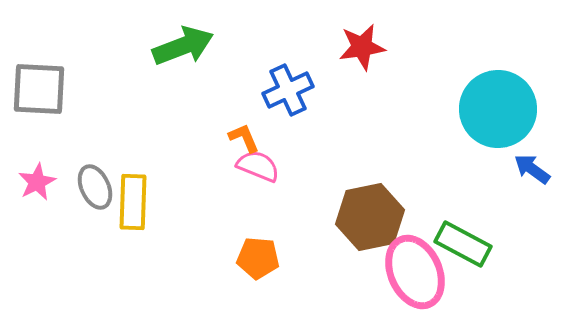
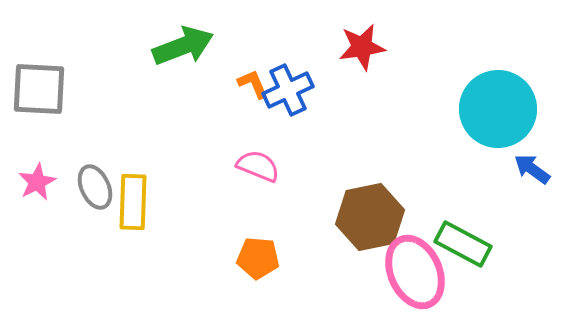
orange L-shape: moved 9 px right, 54 px up
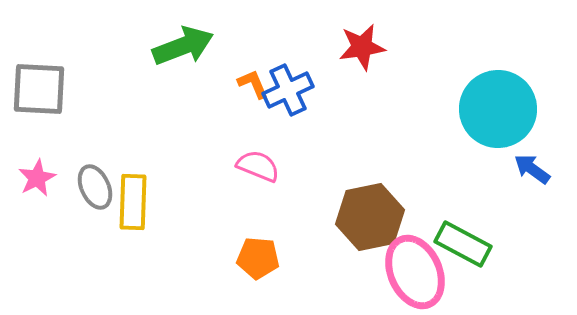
pink star: moved 4 px up
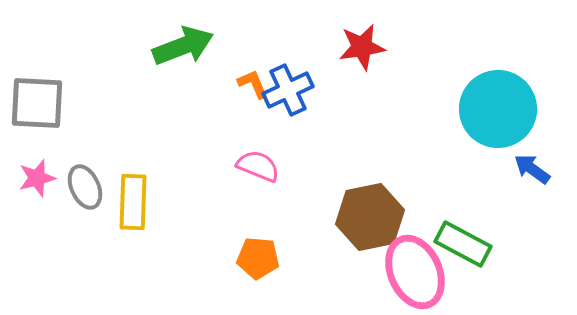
gray square: moved 2 px left, 14 px down
pink star: rotated 12 degrees clockwise
gray ellipse: moved 10 px left
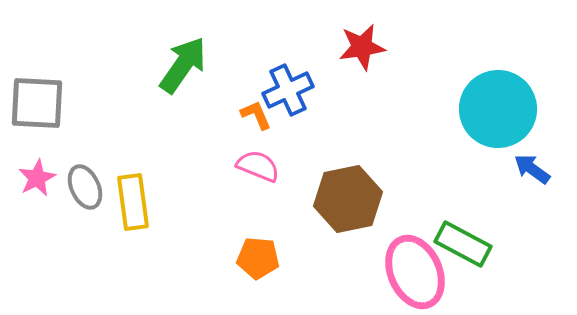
green arrow: moved 19 px down; rotated 34 degrees counterclockwise
orange L-shape: moved 3 px right, 31 px down
pink star: rotated 12 degrees counterclockwise
yellow rectangle: rotated 10 degrees counterclockwise
brown hexagon: moved 22 px left, 18 px up
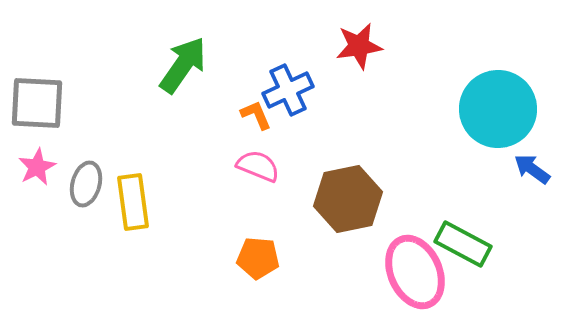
red star: moved 3 px left, 1 px up
pink star: moved 11 px up
gray ellipse: moved 1 px right, 3 px up; rotated 39 degrees clockwise
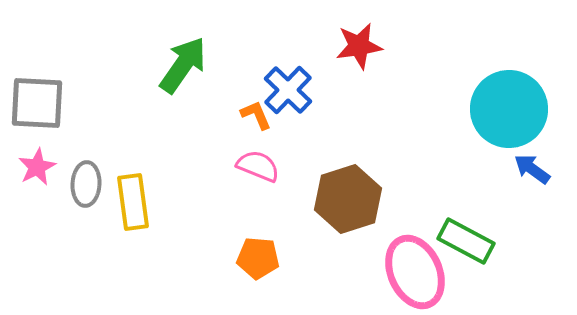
blue cross: rotated 21 degrees counterclockwise
cyan circle: moved 11 px right
gray ellipse: rotated 12 degrees counterclockwise
brown hexagon: rotated 6 degrees counterclockwise
green rectangle: moved 3 px right, 3 px up
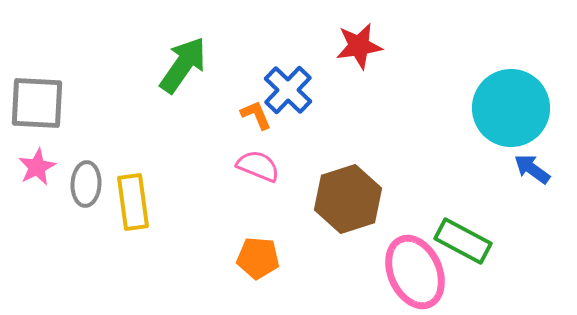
cyan circle: moved 2 px right, 1 px up
green rectangle: moved 3 px left
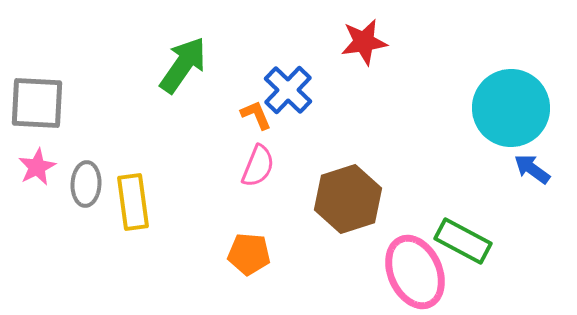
red star: moved 5 px right, 4 px up
pink semicircle: rotated 90 degrees clockwise
orange pentagon: moved 9 px left, 4 px up
